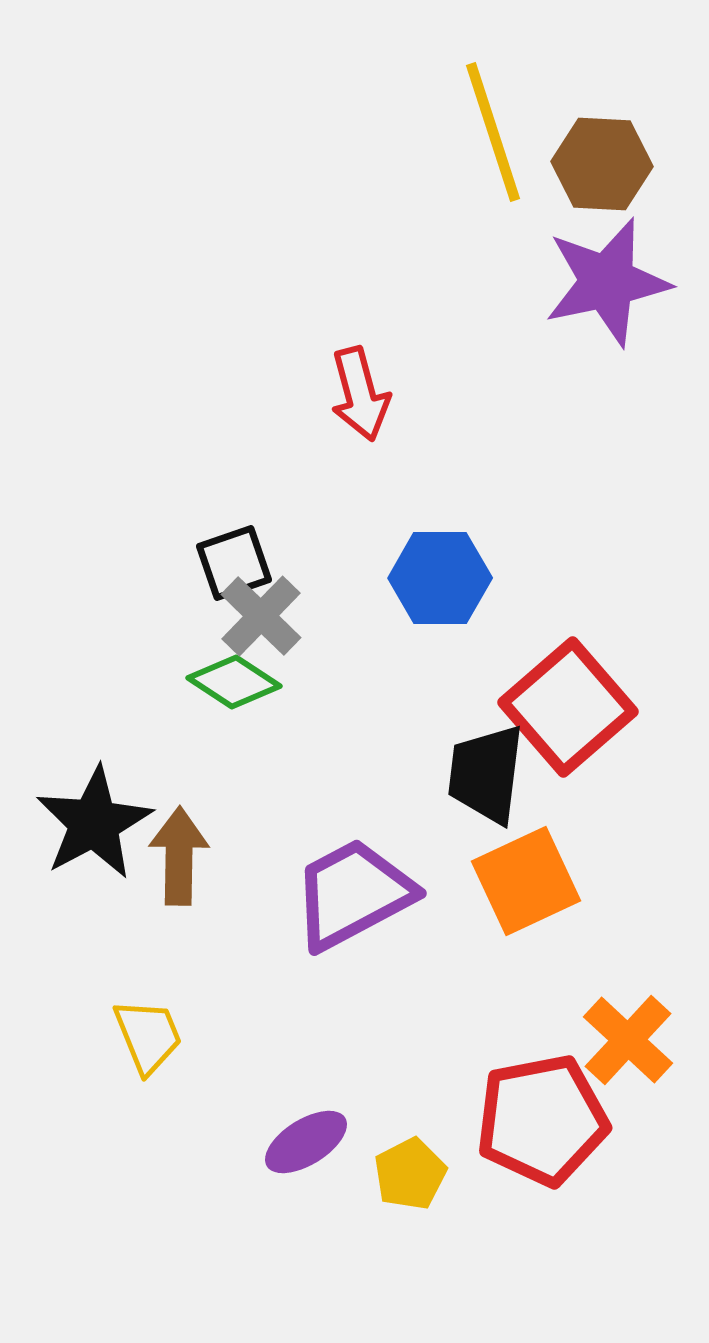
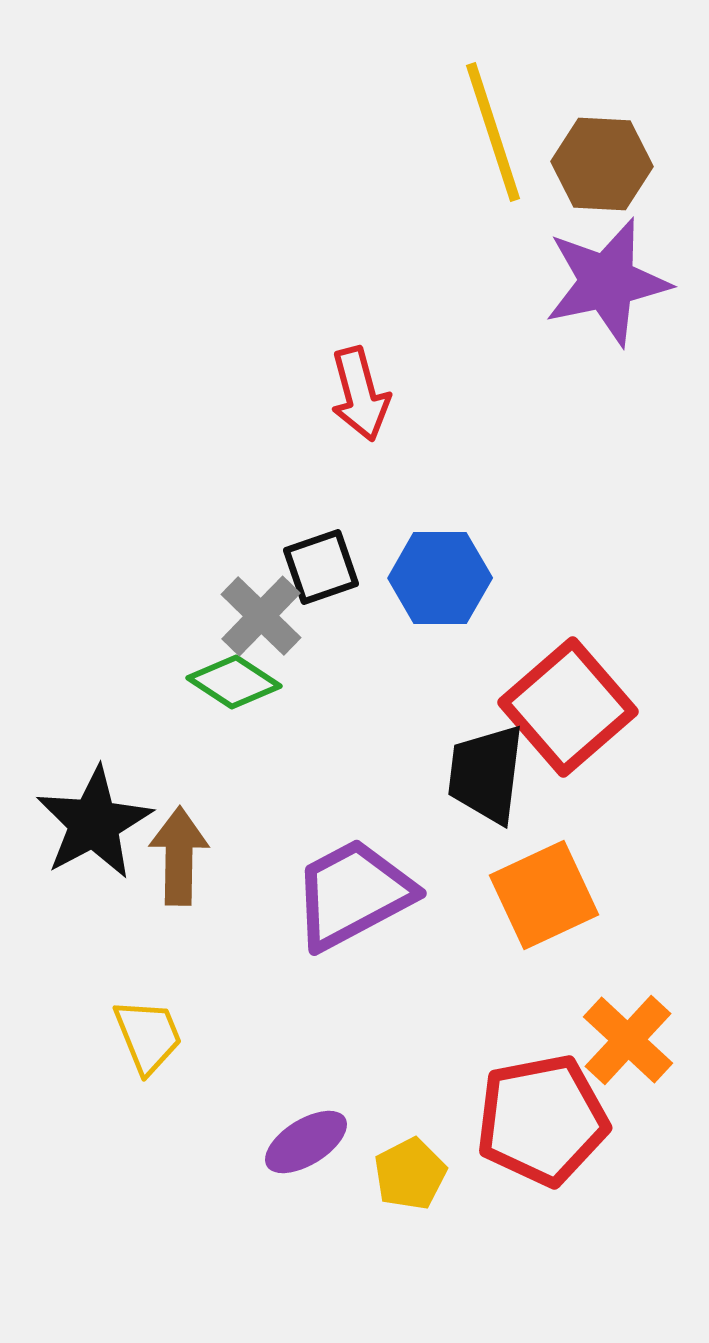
black square: moved 87 px right, 4 px down
orange square: moved 18 px right, 14 px down
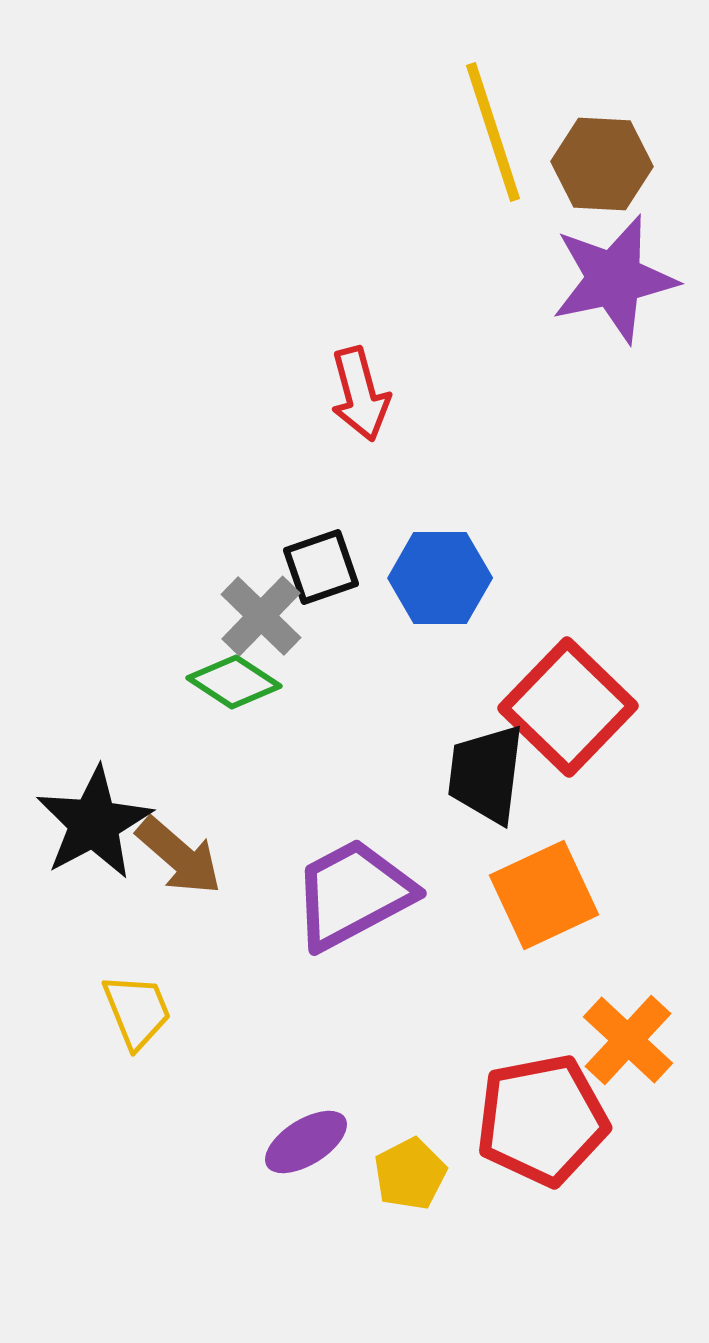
purple star: moved 7 px right, 3 px up
red square: rotated 5 degrees counterclockwise
brown arrow: rotated 130 degrees clockwise
yellow trapezoid: moved 11 px left, 25 px up
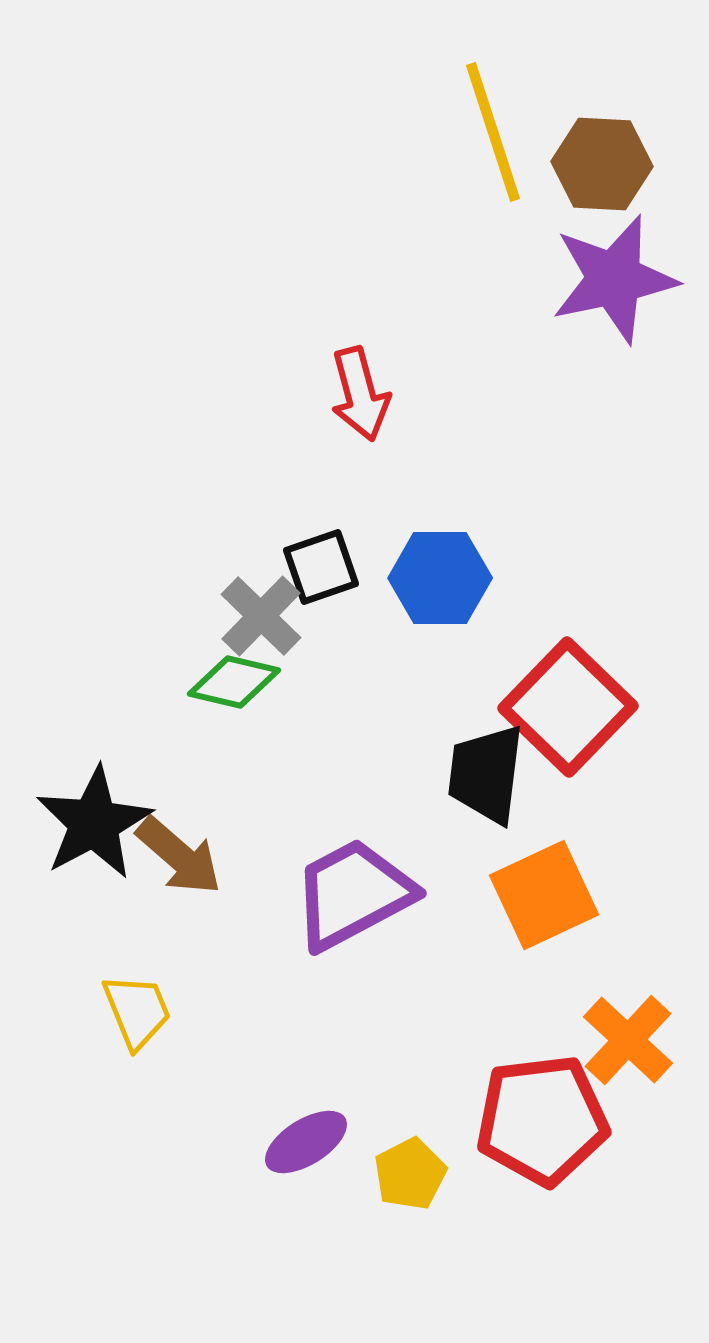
green diamond: rotated 20 degrees counterclockwise
red pentagon: rotated 4 degrees clockwise
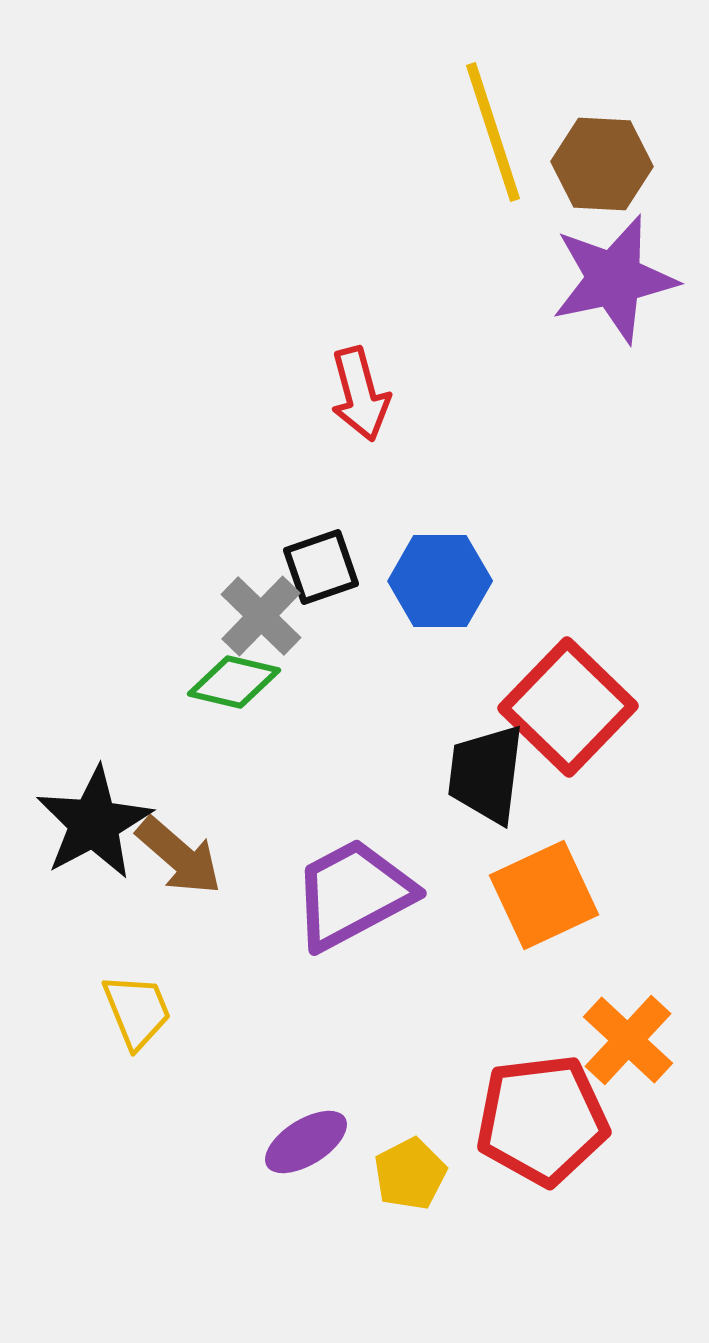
blue hexagon: moved 3 px down
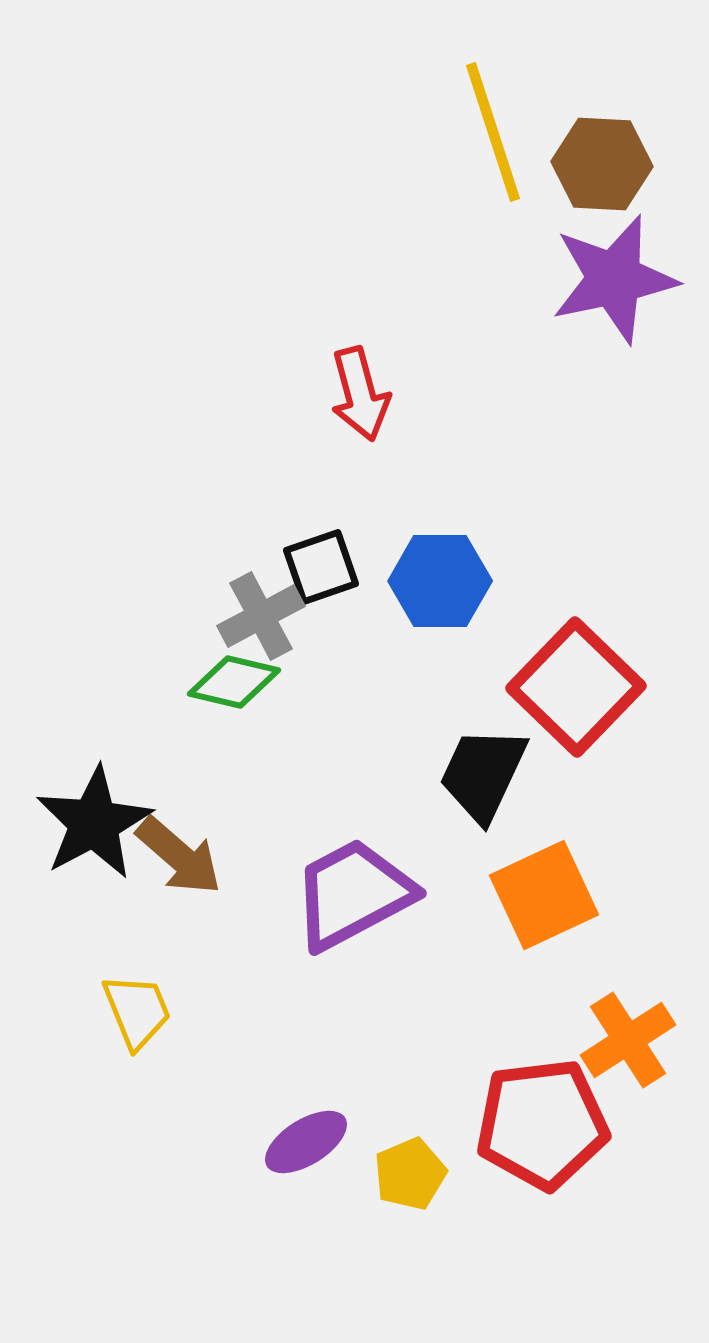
gray cross: rotated 18 degrees clockwise
red square: moved 8 px right, 20 px up
black trapezoid: moved 3 px left; rotated 18 degrees clockwise
orange cross: rotated 14 degrees clockwise
red pentagon: moved 4 px down
yellow pentagon: rotated 4 degrees clockwise
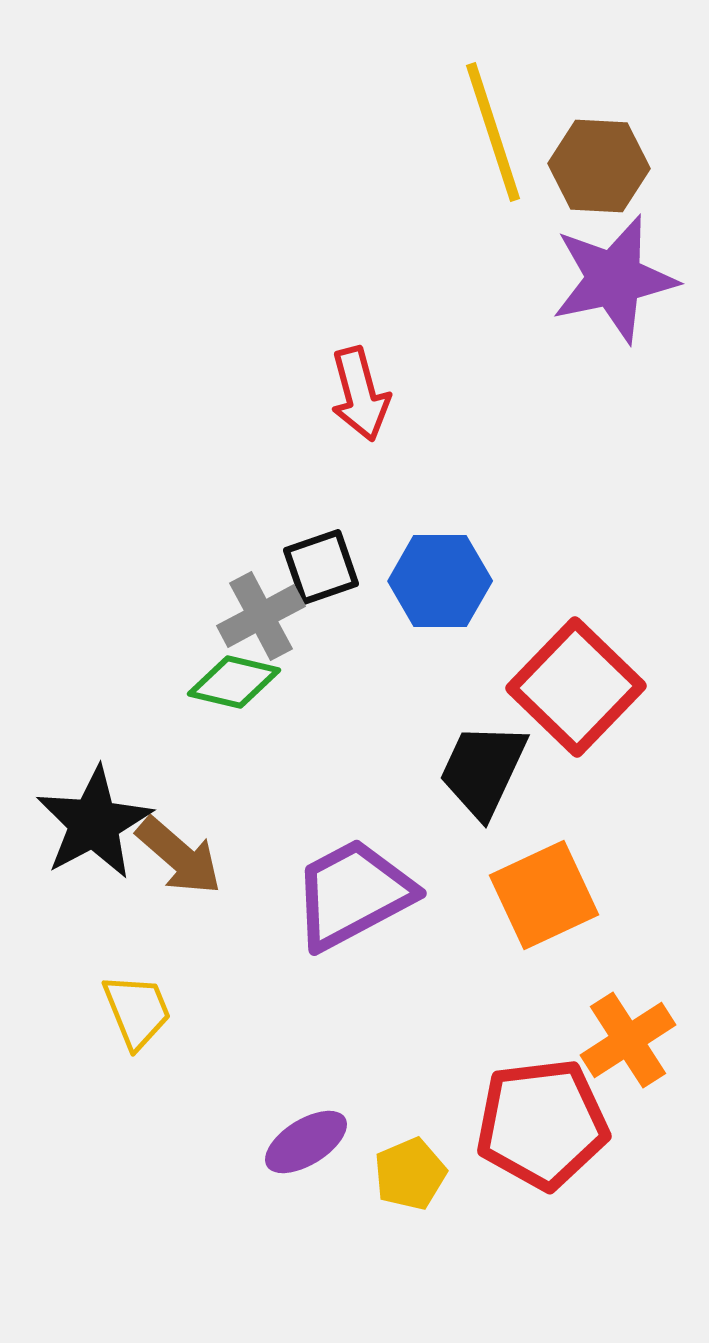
brown hexagon: moved 3 px left, 2 px down
black trapezoid: moved 4 px up
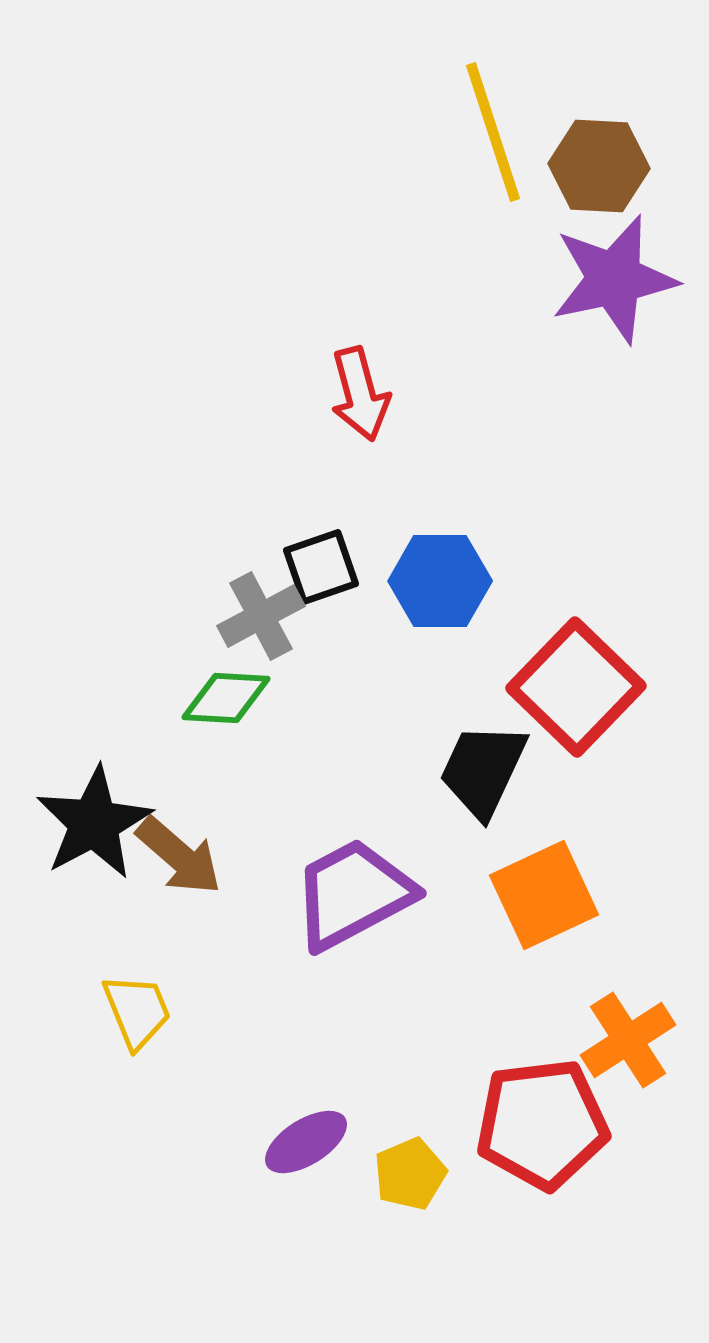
green diamond: moved 8 px left, 16 px down; rotated 10 degrees counterclockwise
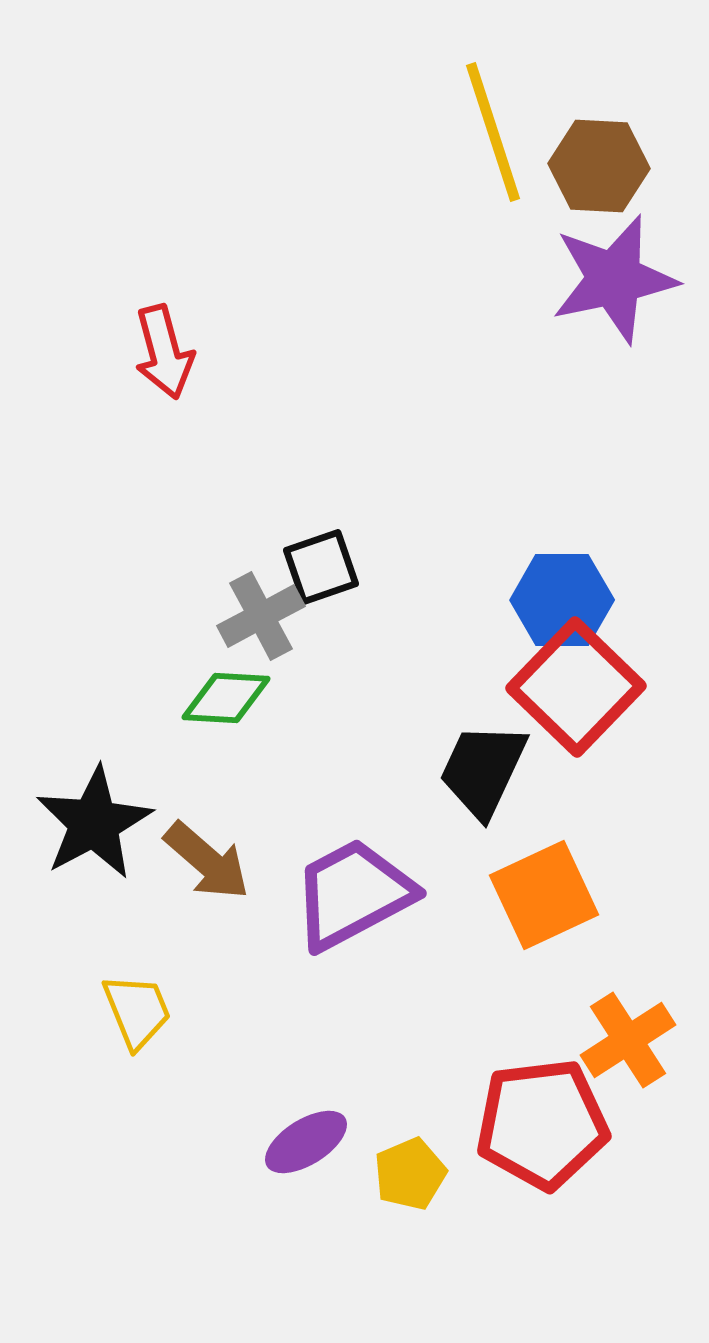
red arrow: moved 196 px left, 42 px up
blue hexagon: moved 122 px right, 19 px down
brown arrow: moved 28 px right, 5 px down
